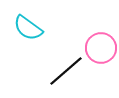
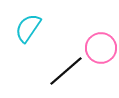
cyan semicircle: rotated 88 degrees clockwise
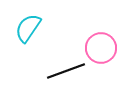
black line: rotated 21 degrees clockwise
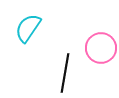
black line: moved 1 px left, 2 px down; rotated 60 degrees counterclockwise
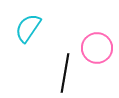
pink circle: moved 4 px left
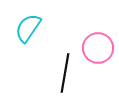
pink circle: moved 1 px right
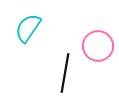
pink circle: moved 2 px up
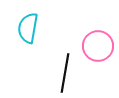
cyan semicircle: rotated 24 degrees counterclockwise
